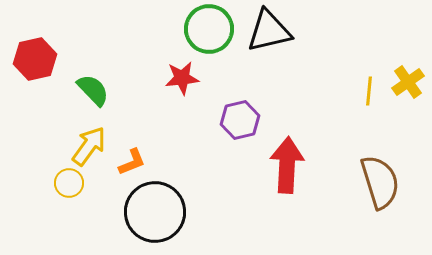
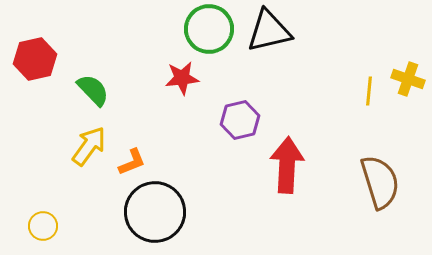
yellow cross: moved 3 px up; rotated 36 degrees counterclockwise
yellow circle: moved 26 px left, 43 px down
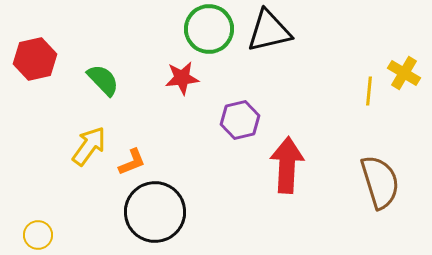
yellow cross: moved 4 px left, 6 px up; rotated 12 degrees clockwise
green semicircle: moved 10 px right, 10 px up
yellow circle: moved 5 px left, 9 px down
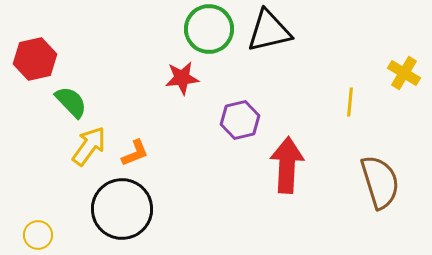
green semicircle: moved 32 px left, 22 px down
yellow line: moved 19 px left, 11 px down
orange L-shape: moved 3 px right, 9 px up
black circle: moved 33 px left, 3 px up
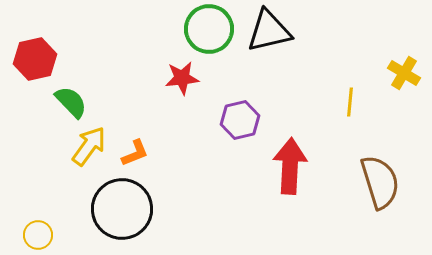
red arrow: moved 3 px right, 1 px down
